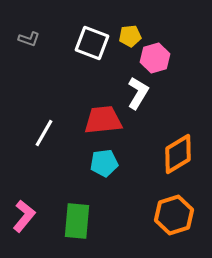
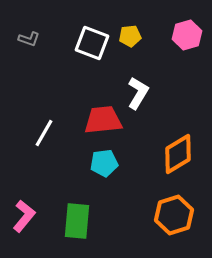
pink hexagon: moved 32 px right, 23 px up
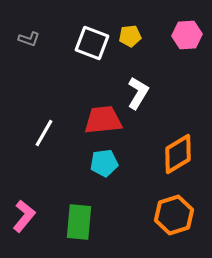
pink hexagon: rotated 12 degrees clockwise
green rectangle: moved 2 px right, 1 px down
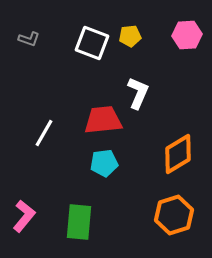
white L-shape: rotated 8 degrees counterclockwise
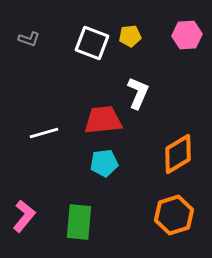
white line: rotated 44 degrees clockwise
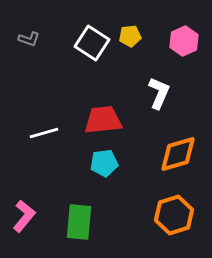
pink hexagon: moved 3 px left, 6 px down; rotated 20 degrees counterclockwise
white square: rotated 12 degrees clockwise
white L-shape: moved 21 px right
orange diamond: rotated 15 degrees clockwise
